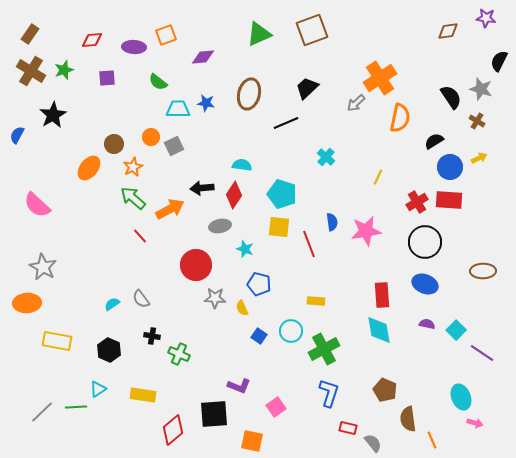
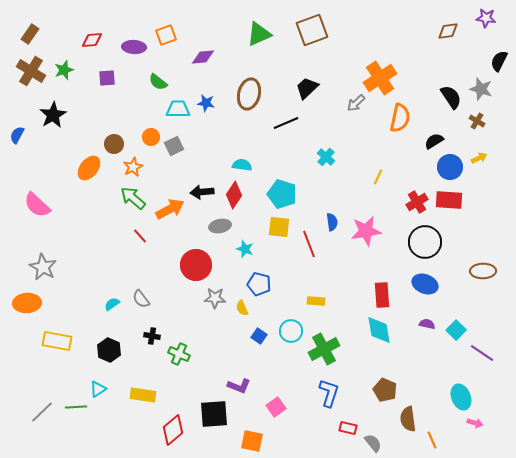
black arrow at (202, 188): moved 4 px down
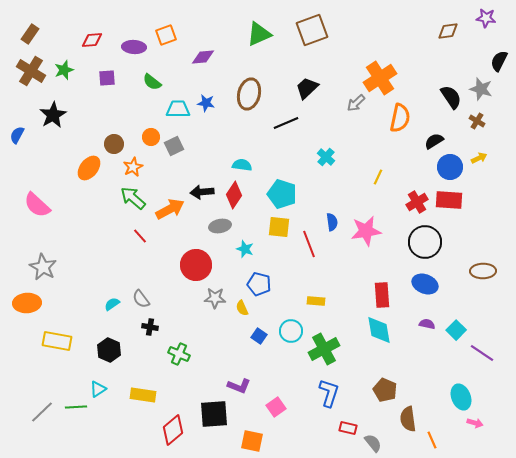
green semicircle at (158, 82): moved 6 px left
black cross at (152, 336): moved 2 px left, 9 px up
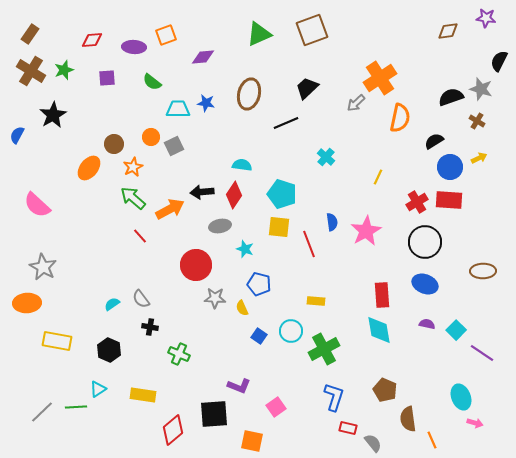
black semicircle at (451, 97): rotated 75 degrees counterclockwise
pink star at (366, 231): rotated 20 degrees counterclockwise
blue L-shape at (329, 393): moved 5 px right, 4 px down
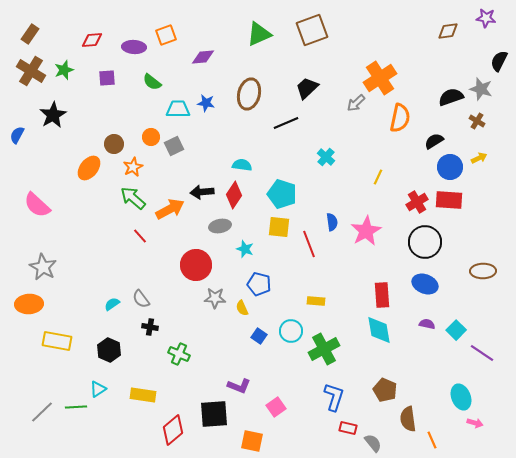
orange ellipse at (27, 303): moved 2 px right, 1 px down
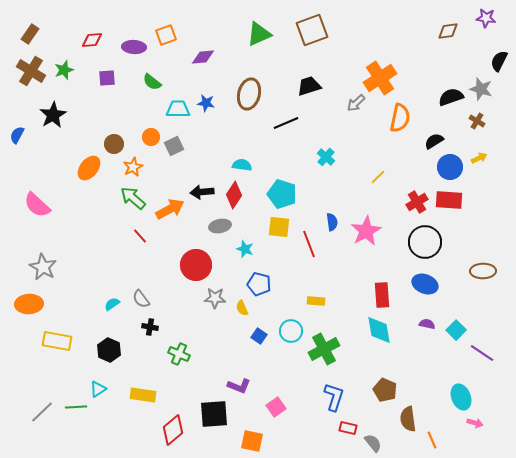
black trapezoid at (307, 88): moved 2 px right, 2 px up; rotated 25 degrees clockwise
yellow line at (378, 177): rotated 21 degrees clockwise
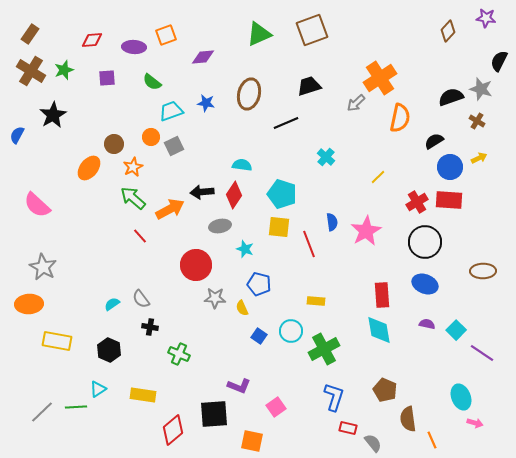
brown diamond at (448, 31): rotated 40 degrees counterclockwise
cyan trapezoid at (178, 109): moved 7 px left, 2 px down; rotated 20 degrees counterclockwise
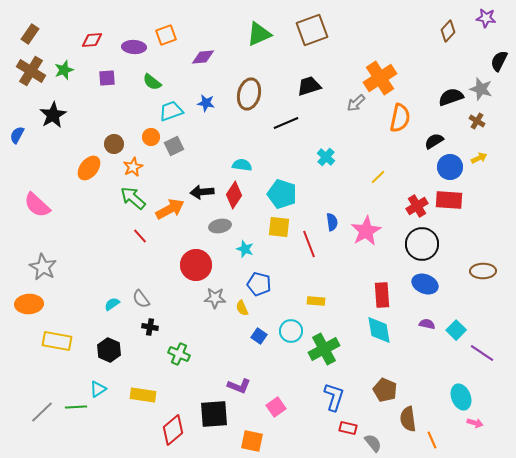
red cross at (417, 202): moved 4 px down
black circle at (425, 242): moved 3 px left, 2 px down
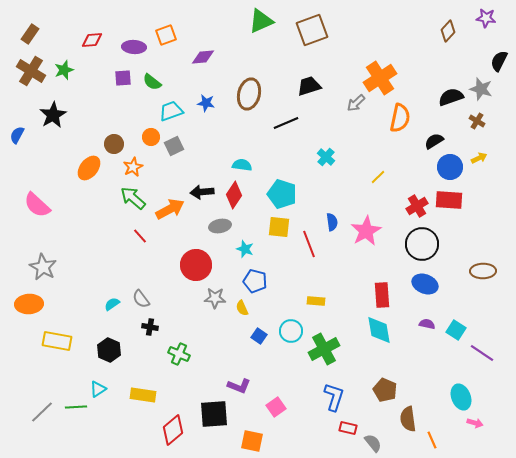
green triangle at (259, 34): moved 2 px right, 13 px up
purple square at (107, 78): moved 16 px right
blue pentagon at (259, 284): moved 4 px left, 3 px up
cyan square at (456, 330): rotated 12 degrees counterclockwise
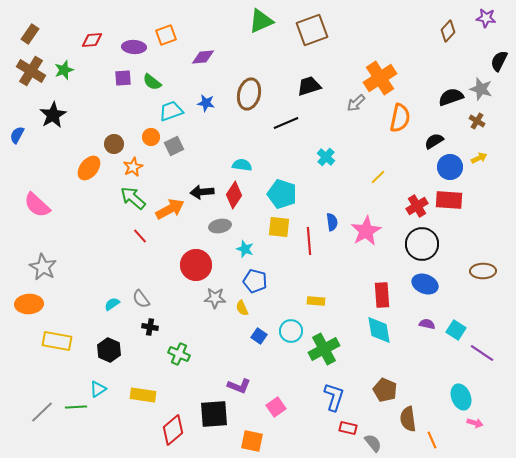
red line at (309, 244): moved 3 px up; rotated 16 degrees clockwise
